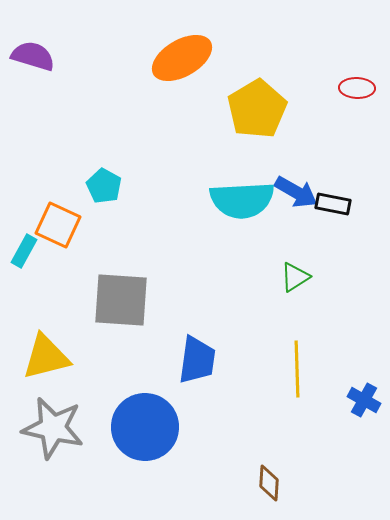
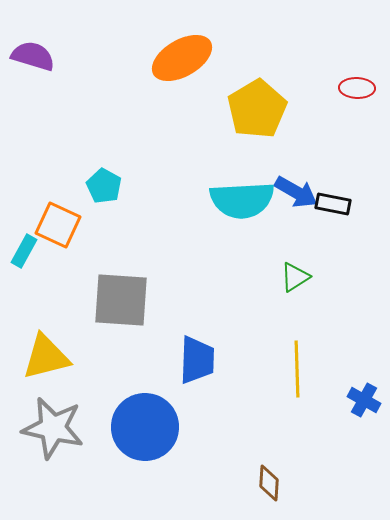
blue trapezoid: rotated 6 degrees counterclockwise
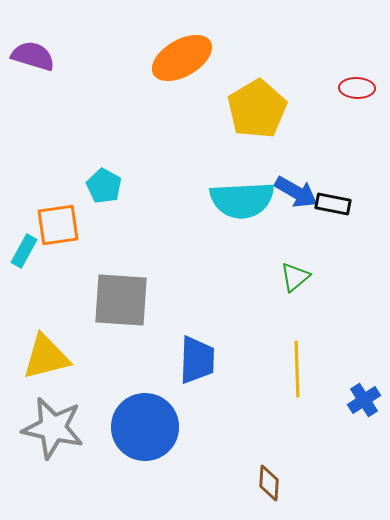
orange square: rotated 33 degrees counterclockwise
green triangle: rotated 8 degrees counterclockwise
blue cross: rotated 28 degrees clockwise
